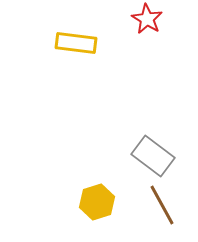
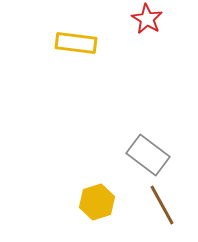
gray rectangle: moved 5 px left, 1 px up
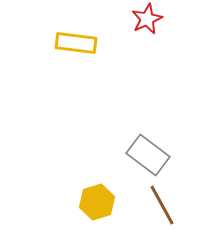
red star: rotated 16 degrees clockwise
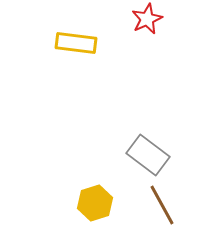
yellow hexagon: moved 2 px left, 1 px down
